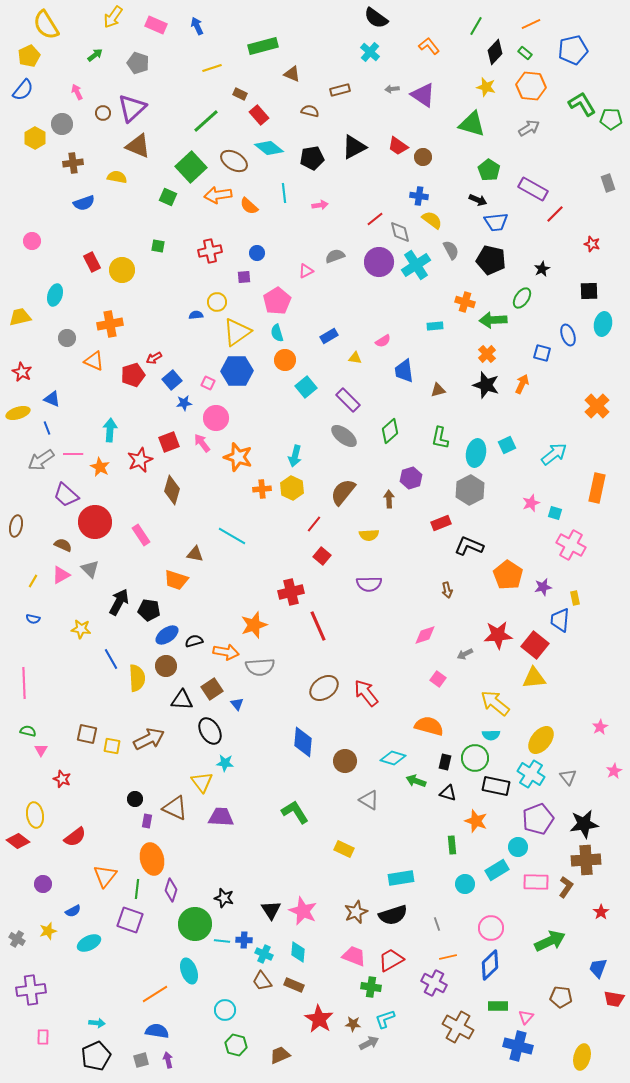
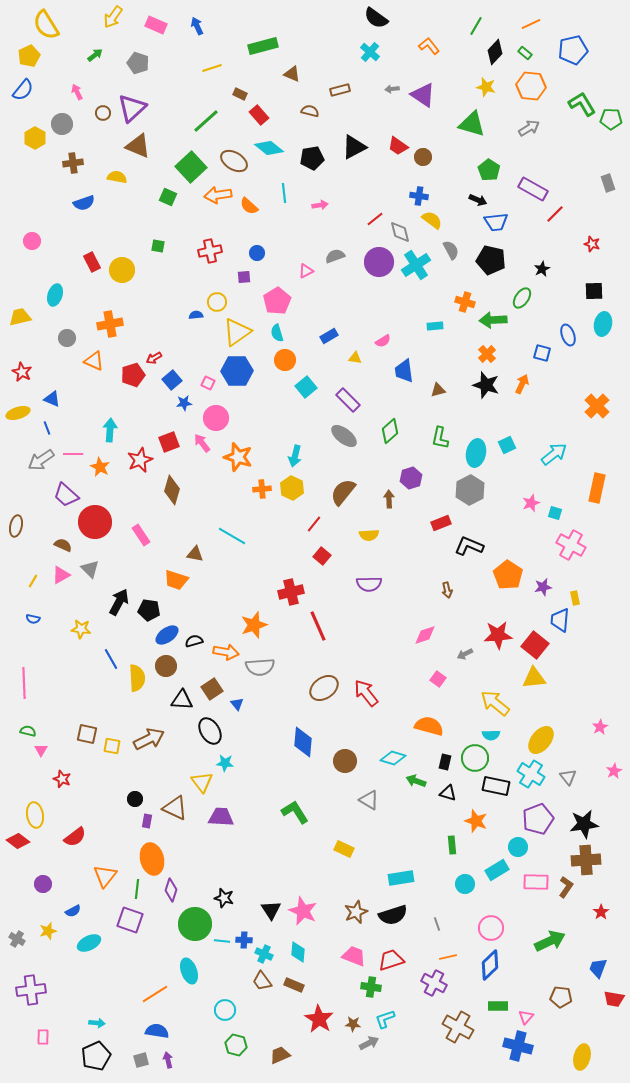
black square at (589, 291): moved 5 px right
red trapezoid at (391, 960): rotated 12 degrees clockwise
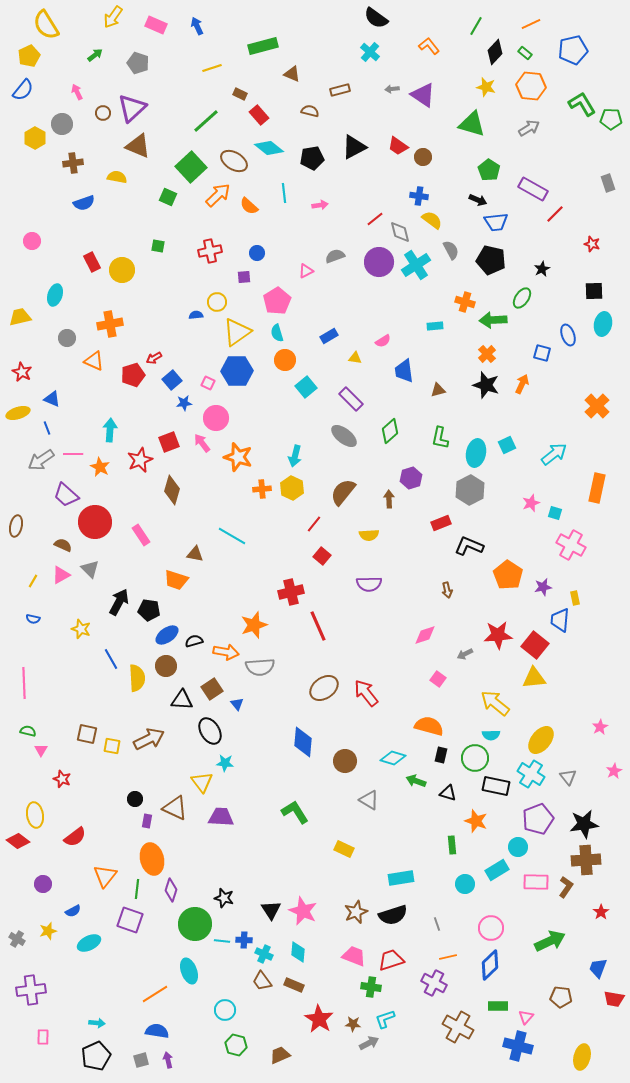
orange arrow at (218, 195): rotated 144 degrees clockwise
purple rectangle at (348, 400): moved 3 px right, 1 px up
yellow star at (81, 629): rotated 12 degrees clockwise
black rectangle at (445, 762): moved 4 px left, 7 px up
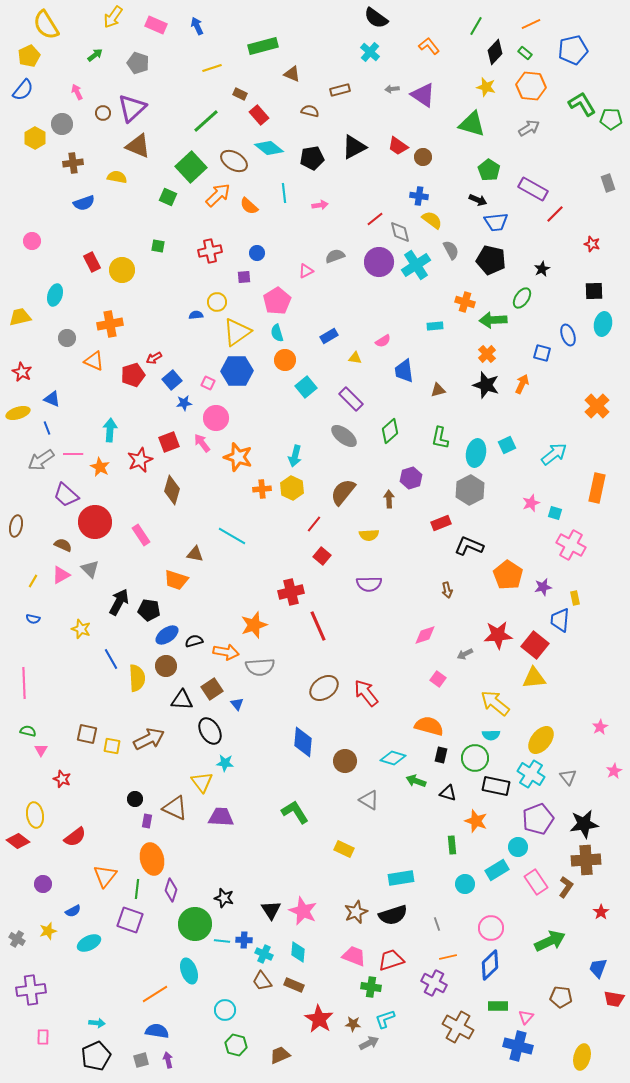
pink rectangle at (536, 882): rotated 55 degrees clockwise
